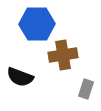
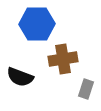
brown cross: moved 4 px down
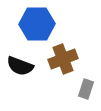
brown cross: rotated 12 degrees counterclockwise
black semicircle: moved 11 px up
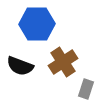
brown cross: moved 3 px down; rotated 12 degrees counterclockwise
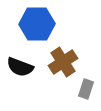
black semicircle: moved 1 px down
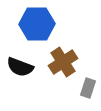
gray rectangle: moved 2 px right, 1 px up
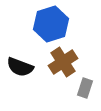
blue hexagon: moved 14 px right; rotated 16 degrees counterclockwise
gray rectangle: moved 3 px left
